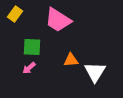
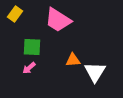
orange triangle: moved 2 px right
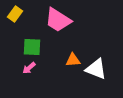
white triangle: moved 1 px right, 3 px up; rotated 40 degrees counterclockwise
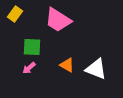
orange triangle: moved 6 px left, 5 px down; rotated 35 degrees clockwise
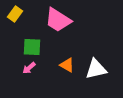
white triangle: rotated 35 degrees counterclockwise
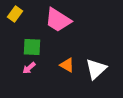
white triangle: rotated 30 degrees counterclockwise
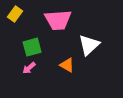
pink trapezoid: rotated 36 degrees counterclockwise
green square: rotated 18 degrees counterclockwise
white triangle: moved 7 px left, 24 px up
